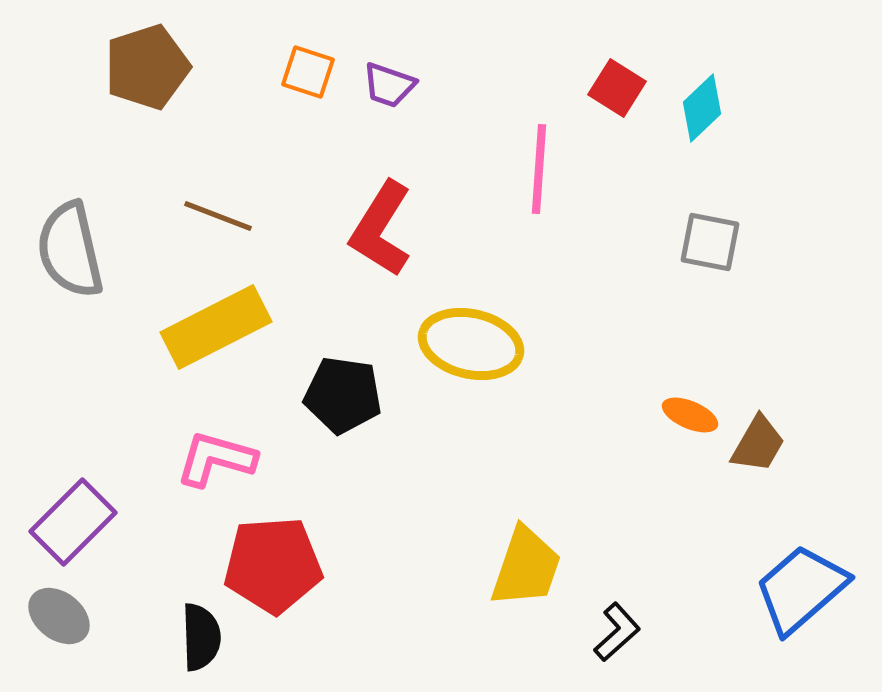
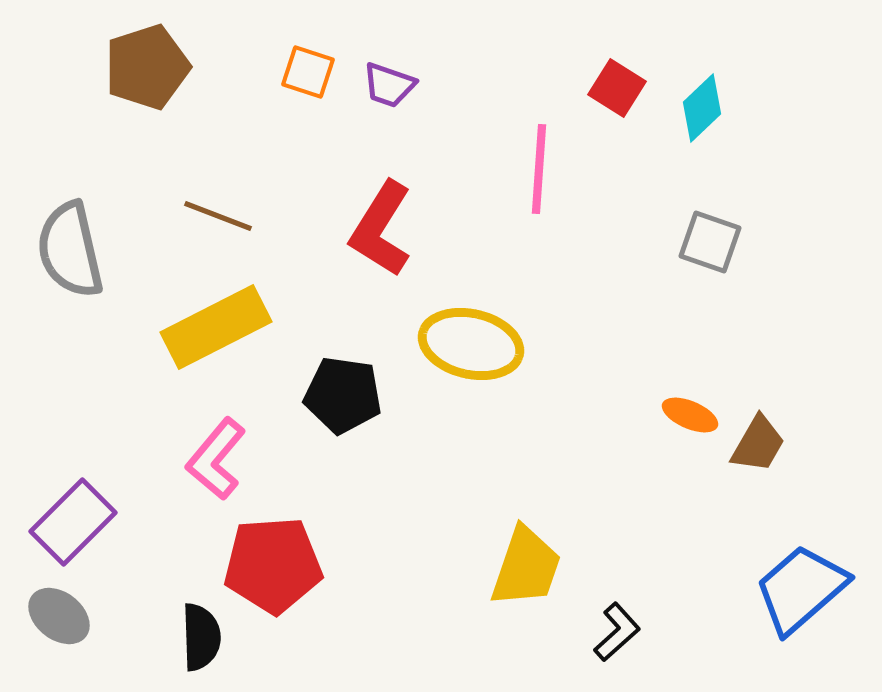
gray square: rotated 8 degrees clockwise
pink L-shape: rotated 66 degrees counterclockwise
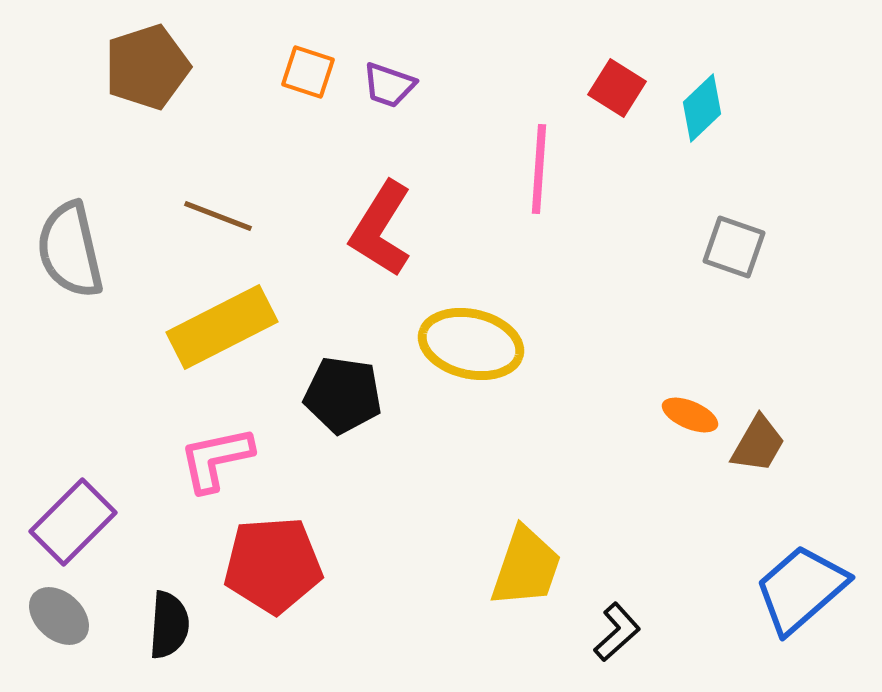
gray square: moved 24 px right, 5 px down
yellow rectangle: moved 6 px right
pink L-shape: rotated 38 degrees clockwise
gray ellipse: rotated 4 degrees clockwise
black semicircle: moved 32 px left, 12 px up; rotated 6 degrees clockwise
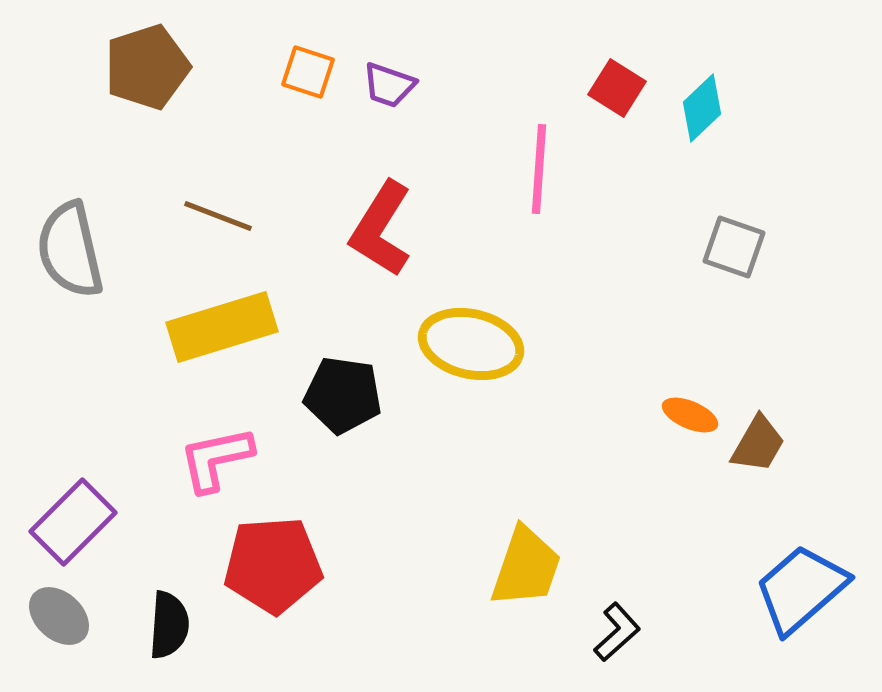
yellow rectangle: rotated 10 degrees clockwise
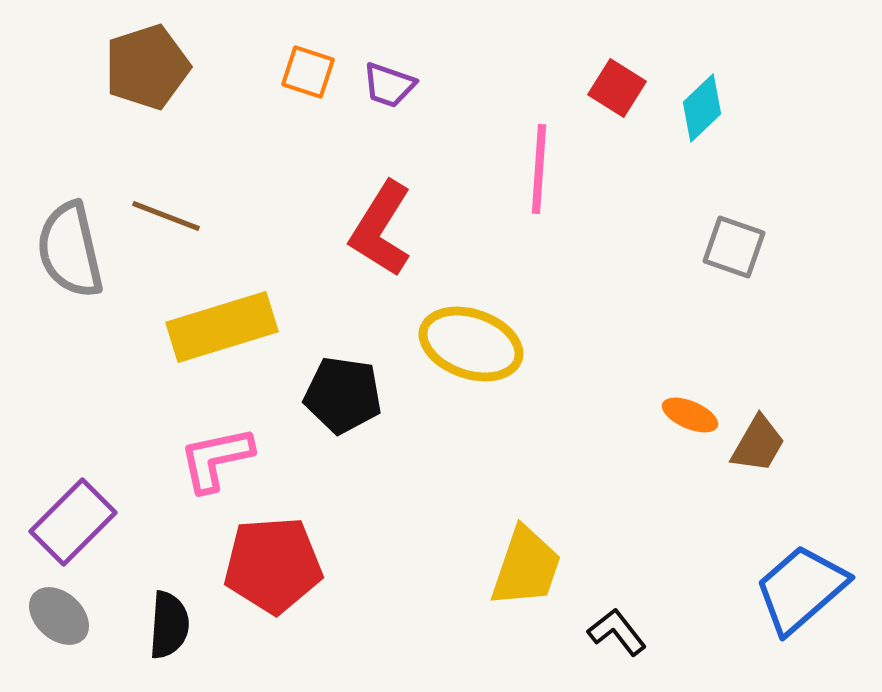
brown line: moved 52 px left
yellow ellipse: rotated 6 degrees clockwise
black L-shape: rotated 86 degrees counterclockwise
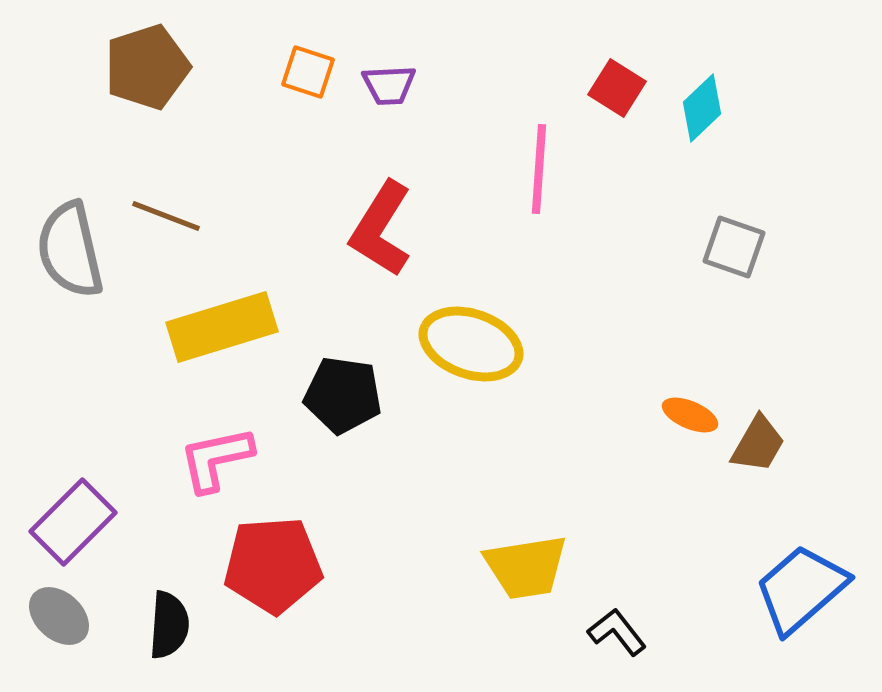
purple trapezoid: rotated 22 degrees counterclockwise
yellow trapezoid: rotated 62 degrees clockwise
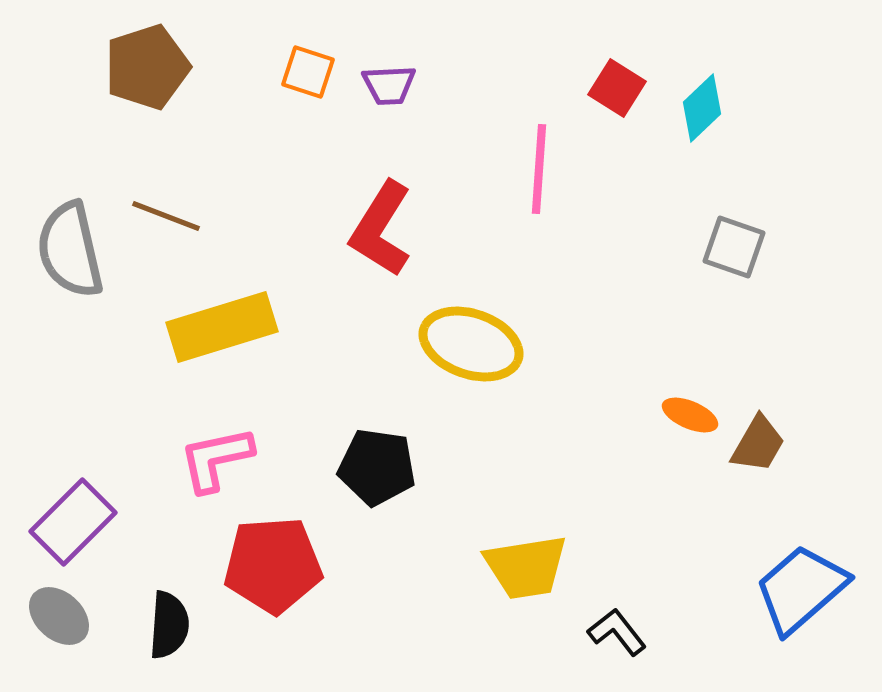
black pentagon: moved 34 px right, 72 px down
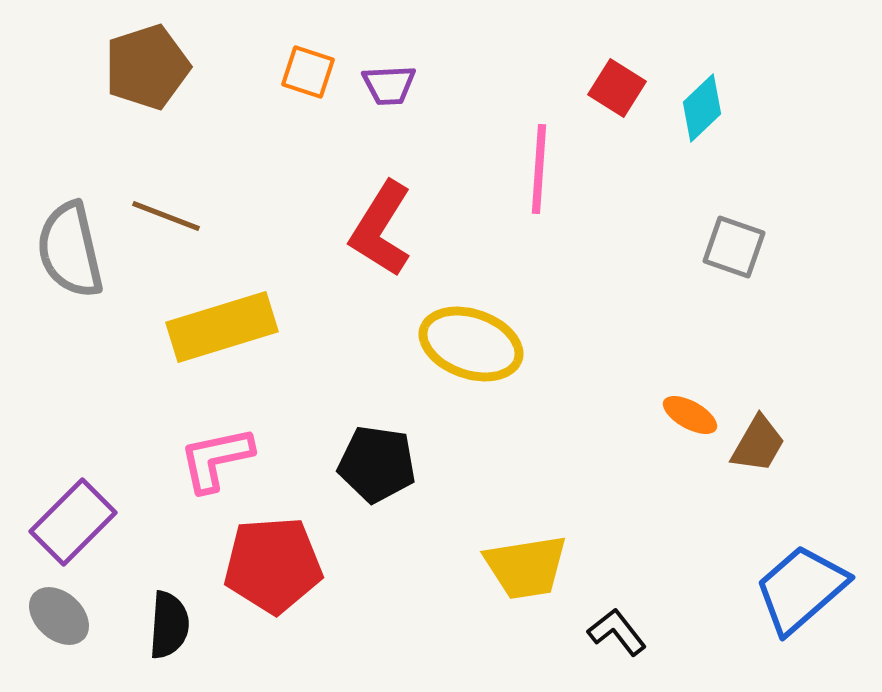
orange ellipse: rotated 6 degrees clockwise
black pentagon: moved 3 px up
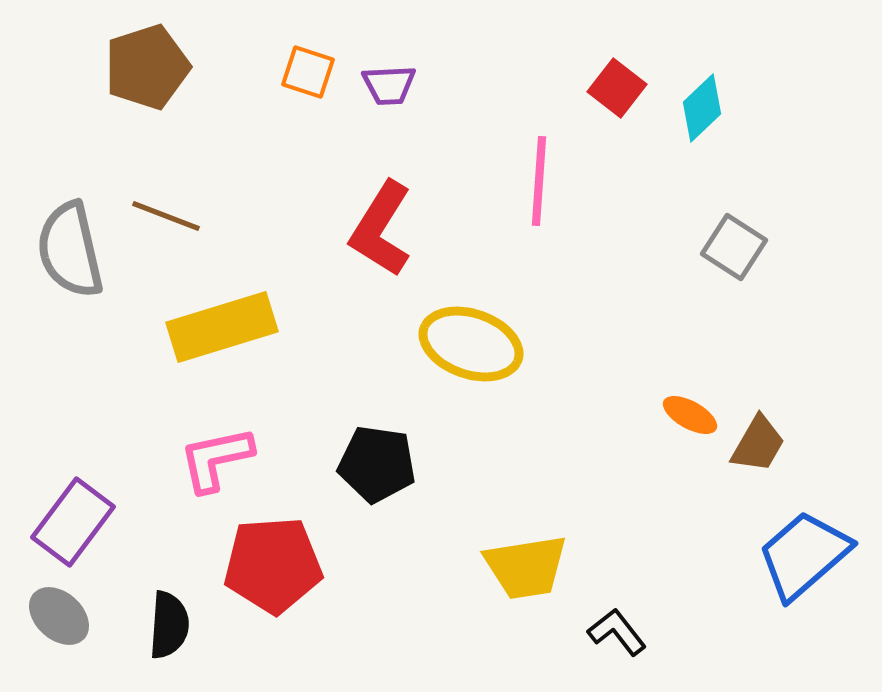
red square: rotated 6 degrees clockwise
pink line: moved 12 px down
gray square: rotated 14 degrees clockwise
purple rectangle: rotated 8 degrees counterclockwise
blue trapezoid: moved 3 px right, 34 px up
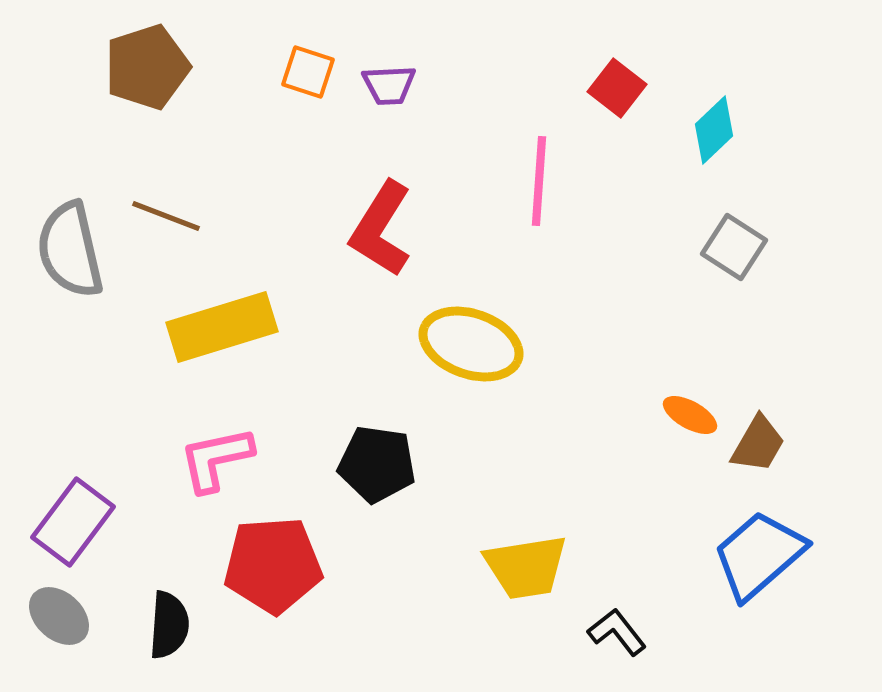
cyan diamond: moved 12 px right, 22 px down
blue trapezoid: moved 45 px left
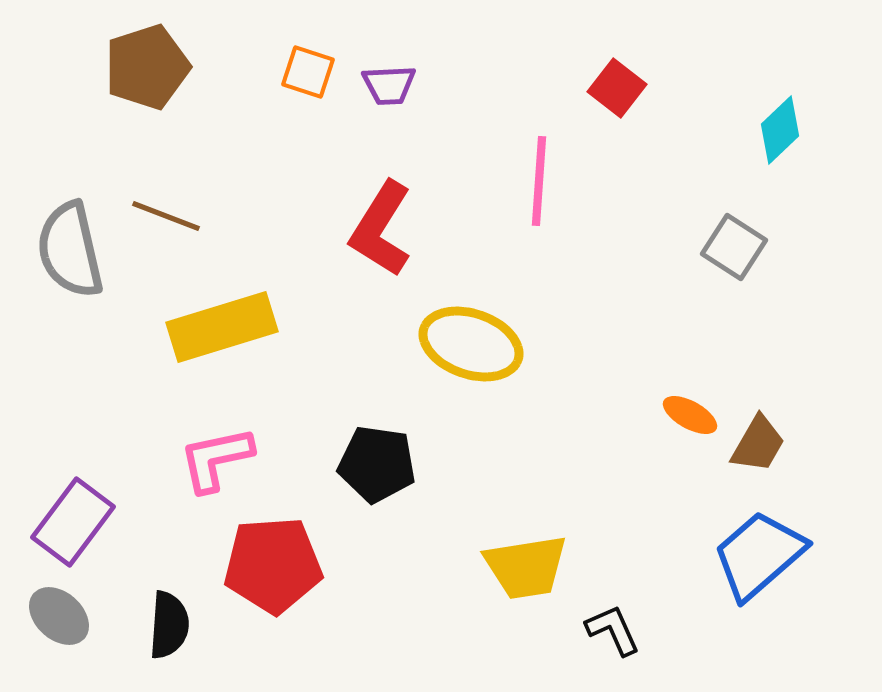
cyan diamond: moved 66 px right
black L-shape: moved 4 px left, 2 px up; rotated 14 degrees clockwise
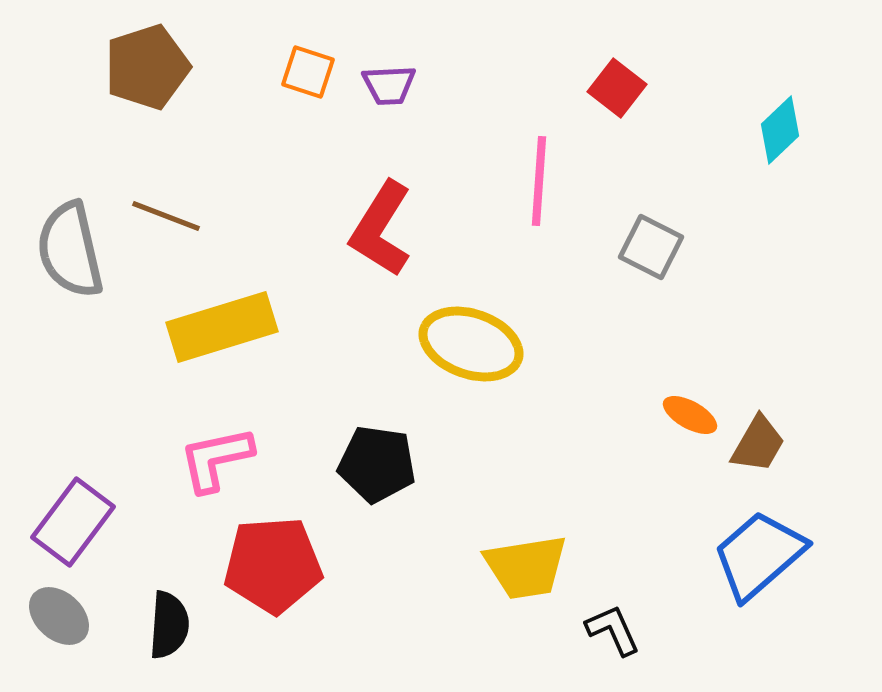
gray square: moved 83 px left; rotated 6 degrees counterclockwise
